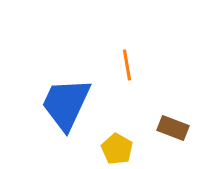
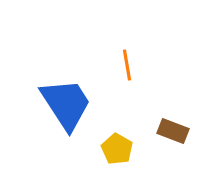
blue trapezoid: rotated 122 degrees clockwise
brown rectangle: moved 3 px down
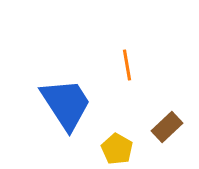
brown rectangle: moved 6 px left, 4 px up; rotated 64 degrees counterclockwise
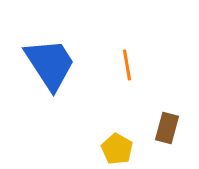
blue trapezoid: moved 16 px left, 40 px up
brown rectangle: moved 1 px down; rotated 32 degrees counterclockwise
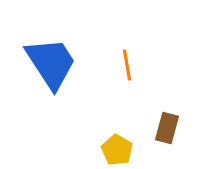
blue trapezoid: moved 1 px right, 1 px up
yellow pentagon: moved 1 px down
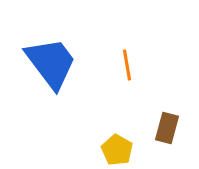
blue trapezoid: rotated 4 degrees counterclockwise
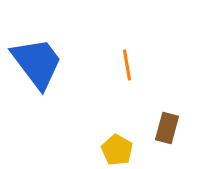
blue trapezoid: moved 14 px left
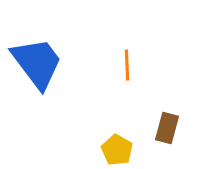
orange line: rotated 8 degrees clockwise
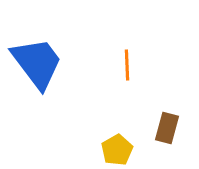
yellow pentagon: rotated 12 degrees clockwise
